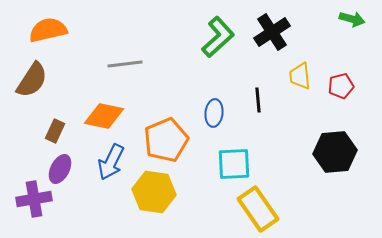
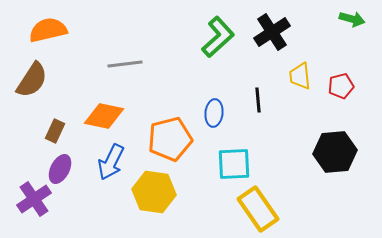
orange pentagon: moved 4 px right, 1 px up; rotated 9 degrees clockwise
purple cross: rotated 24 degrees counterclockwise
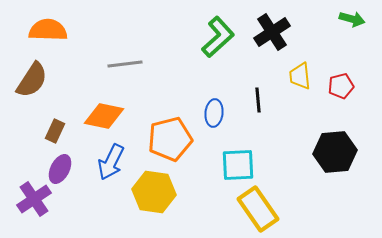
orange semicircle: rotated 15 degrees clockwise
cyan square: moved 4 px right, 1 px down
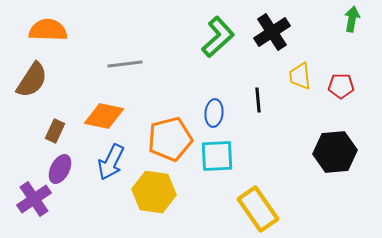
green arrow: rotated 95 degrees counterclockwise
red pentagon: rotated 15 degrees clockwise
cyan square: moved 21 px left, 9 px up
